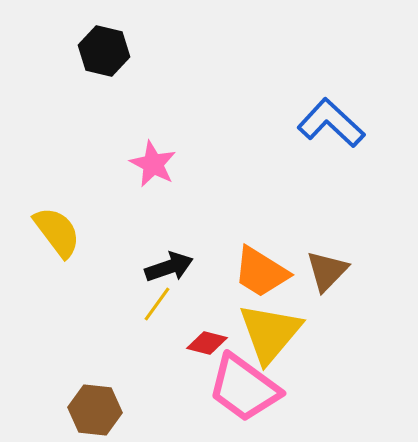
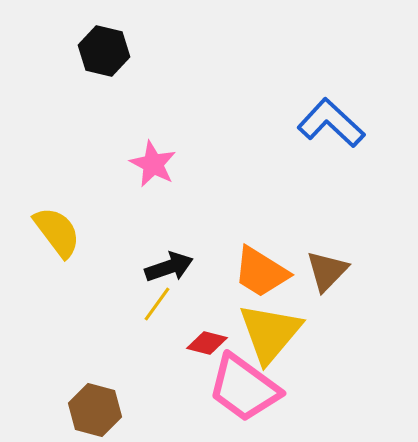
brown hexagon: rotated 9 degrees clockwise
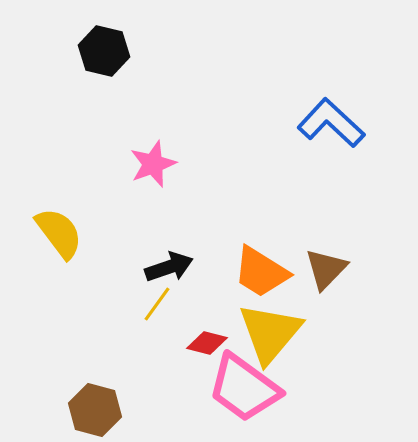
pink star: rotated 24 degrees clockwise
yellow semicircle: moved 2 px right, 1 px down
brown triangle: moved 1 px left, 2 px up
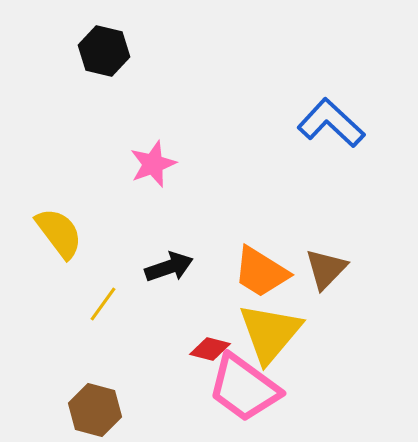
yellow line: moved 54 px left
red diamond: moved 3 px right, 6 px down
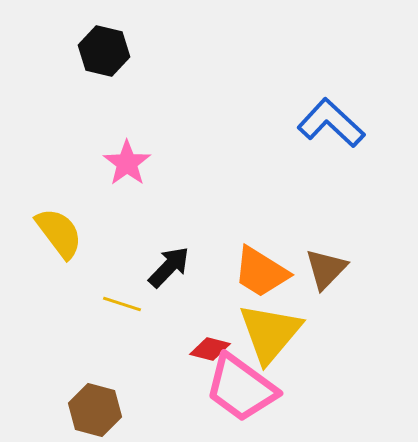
pink star: moved 26 px left, 1 px up; rotated 15 degrees counterclockwise
black arrow: rotated 27 degrees counterclockwise
yellow line: moved 19 px right; rotated 72 degrees clockwise
pink trapezoid: moved 3 px left
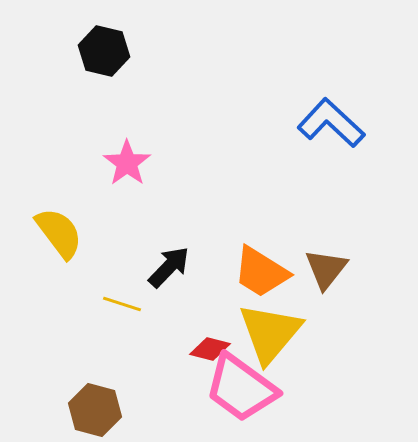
brown triangle: rotated 6 degrees counterclockwise
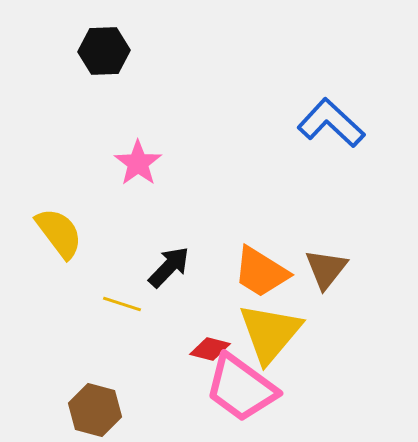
black hexagon: rotated 15 degrees counterclockwise
pink star: moved 11 px right
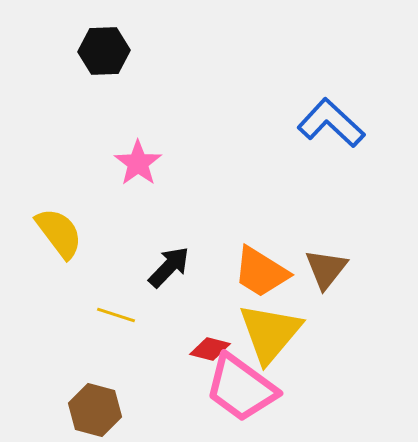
yellow line: moved 6 px left, 11 px down
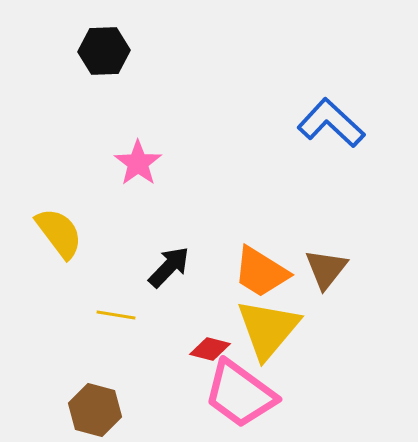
yellow line: rotated 9 degrees counterclockwise
yellow triangle: moved 2 px left, 4 px up
pink trapezoid: moved 1 px left, 6 px down
